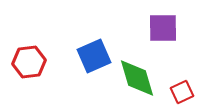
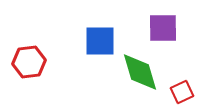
blue square: moved 6 px right, 15 px up; rotated 24 degrees clockwise
green diamond: moved 3 px right, 6 px up
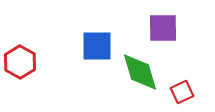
blue square: moved 3 px left, 5 px down
red hexagon: moved 9 px left; rotated 24 degrees counterclockwise
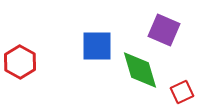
purple square: moved 1 px right, 2 px down; rotated 24 degrees clockwise
green diamond: moved 2 px up
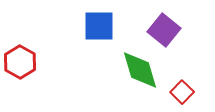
purple square: rotated 16 degrees clockwise
blue square: moved 2 px right, 20 px up
red square: rotated 20 degrees counterclockwise
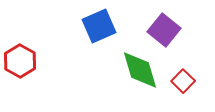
blue square: rotated 24 degrees counterclockwise
red hexagon: moved 1 px up
red square: moved 1 px right, 11 px up
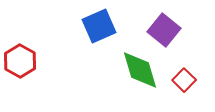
red square: moved 1 px right, 1 px up
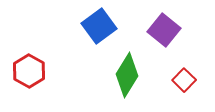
blue square: rotated 12 degrees counterclockwise
red hexagon: moved 9 px right, 10 px down
green diamond: moved 13 px left, 5 px down; rotated 48 degrees clockwise
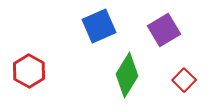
blue square: rotated 12 degrees clockwise
purple square: rotated 20 degrees clockwise
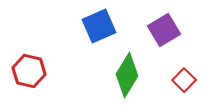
red hexagon: rotated 16 degrees counterclockwise
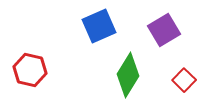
red hexagon: moved 1 px right, 1 px up
green diamond: moved 1 px right
